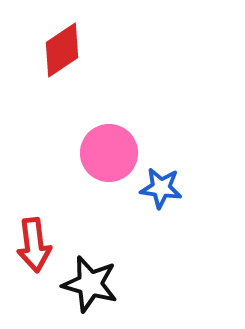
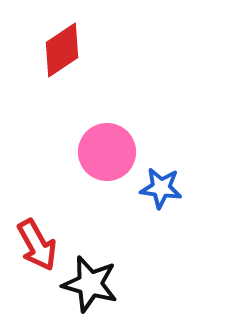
pink circle: moved 2 px left, 1 px up
red arrow: moved 3 px right; rotated 22 degrees counterclockwise
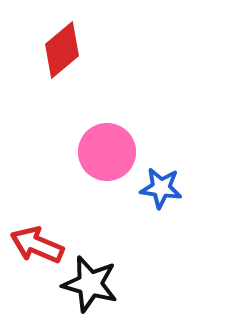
red diamond: rotated 6 degrees counterclockwise
red arrow: rotated 142 degrees clockwise
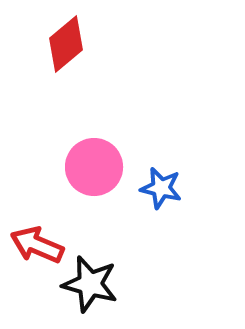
red diamond: moved 4 px right, 6 px up
pink circle: moved 13 px left, 15 px down
blue star: rotated 6 degrees clockwise
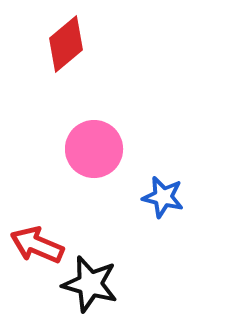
pink circle: moved 18 px up
blue star: moved 2 px right, 9 px down
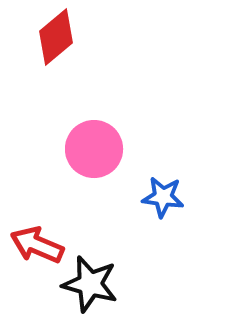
red diamond: moved 10 px left, 7 px up
blue star: rotated 6 degrees counterclockwise
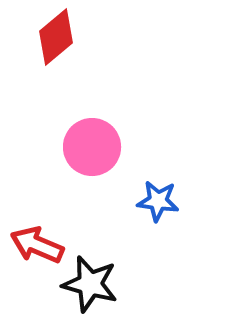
pink circle: moved 2 px left, 2 px up
blue star: moved 5 px left, 4 px down
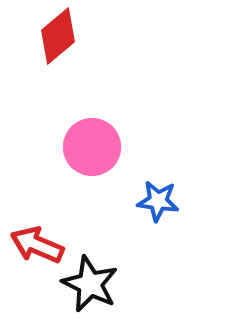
red diamond: moved 2 px right, 1 px up
black star: rotated 10 degrees clockwise
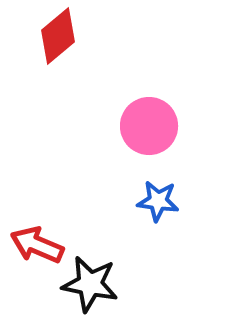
pink circle: moved 57 px right, 21 px up
black star: rotated 14 degrees counterclockwise
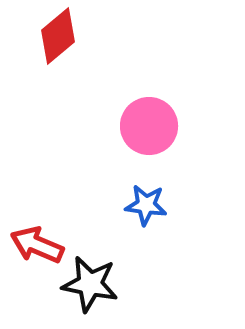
blue star: moved 12 px left, 4 px down
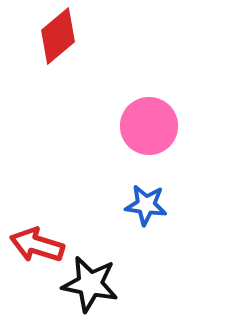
red arrow: rotated 6 degrees counterclockwise
